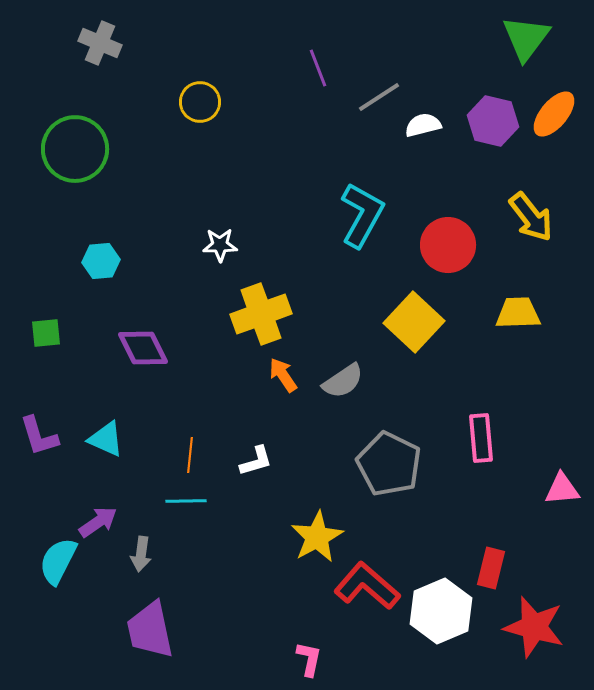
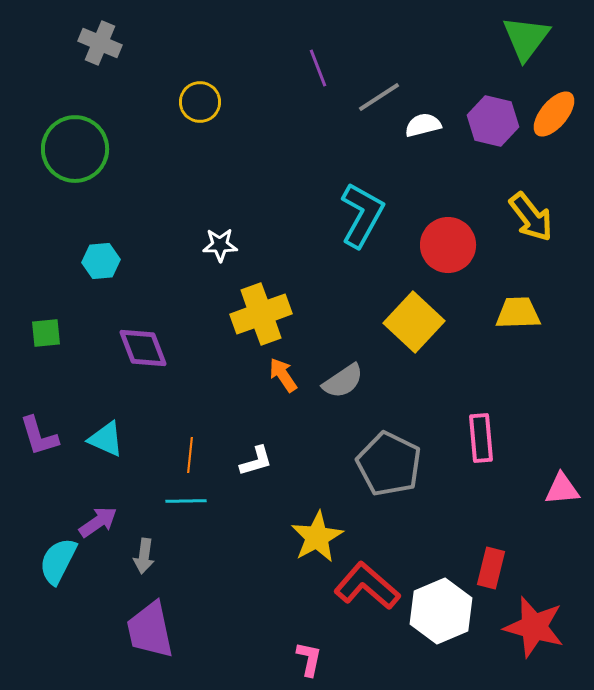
purple diamond: rotated 6 degrees clockwise
gray arrow: moved 3 px right, 2 px down
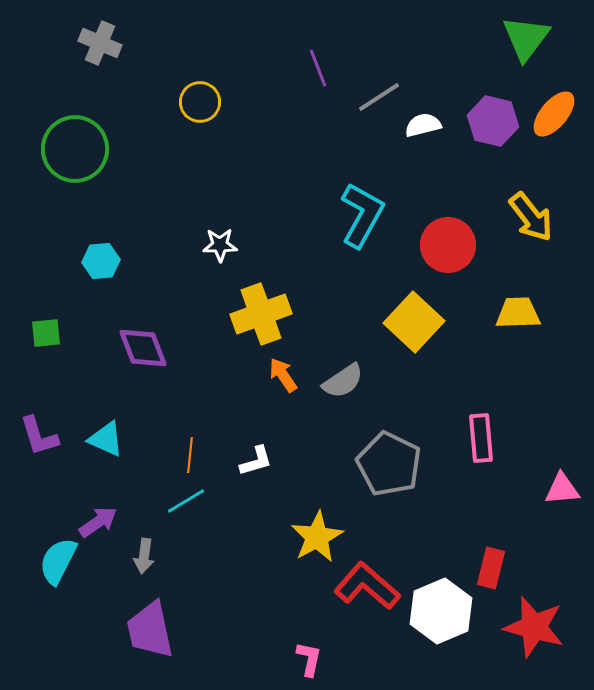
cyan line: rotated 30 degrees counterclockwise
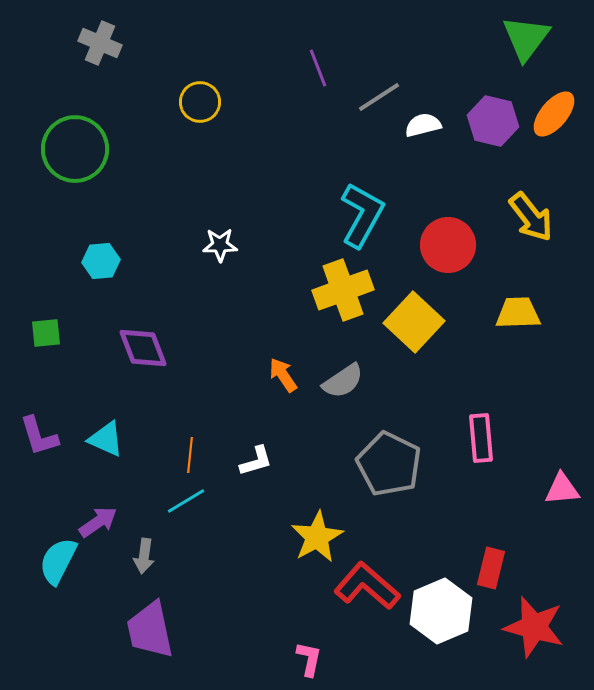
yellow cross: moved 82 px right, 24 px up
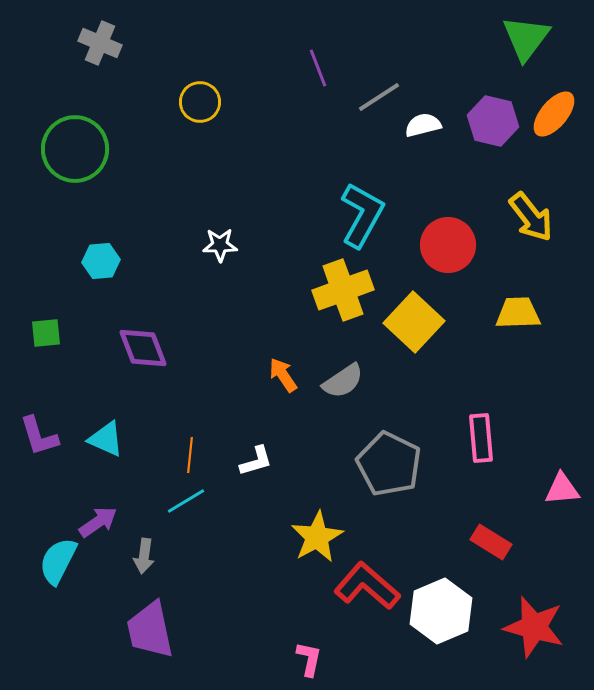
red rectangle: moved 26 px up; rotated 72 degrees counterclockwise
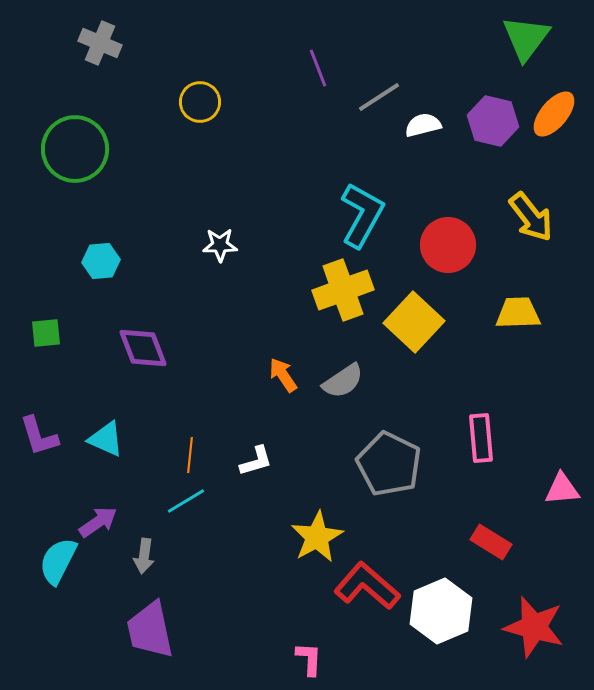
pink L-shape: rotated 9 degrees counterclockwise
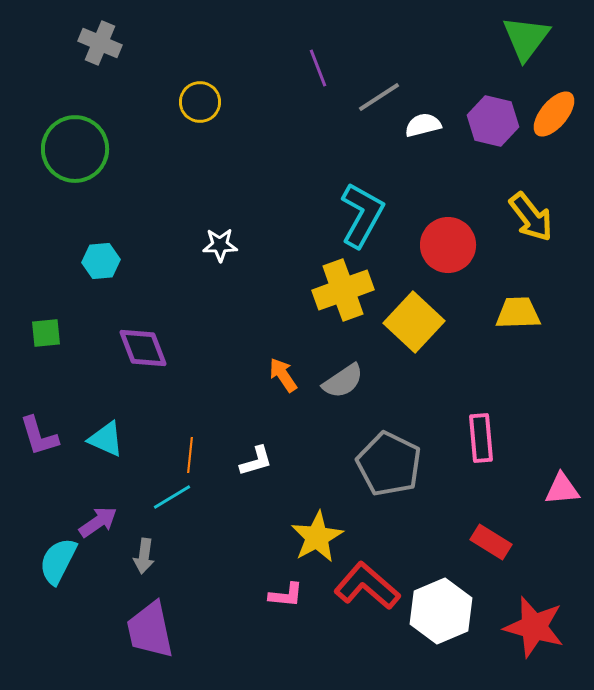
cyan line: moved 14 px left, 4 px up
pink L-shape: moved 23 px left, 64 px up; rotated 93 degrees clockwise
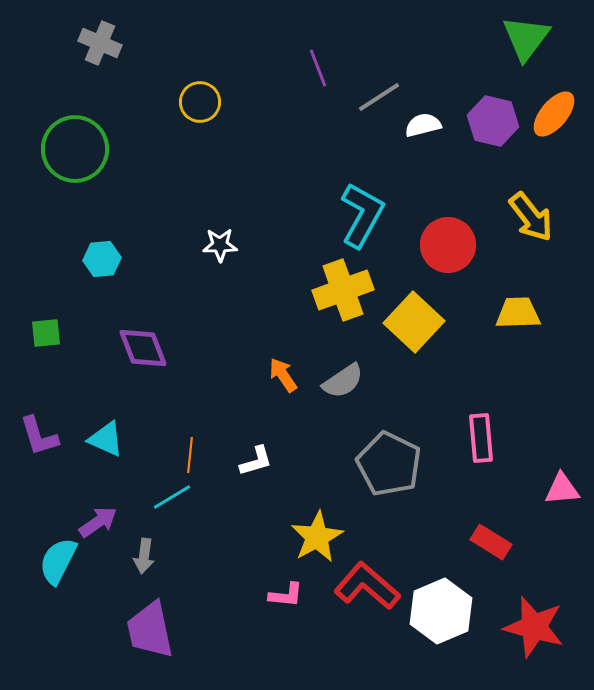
cyan hexagon: moved 1 px right, 2 px up
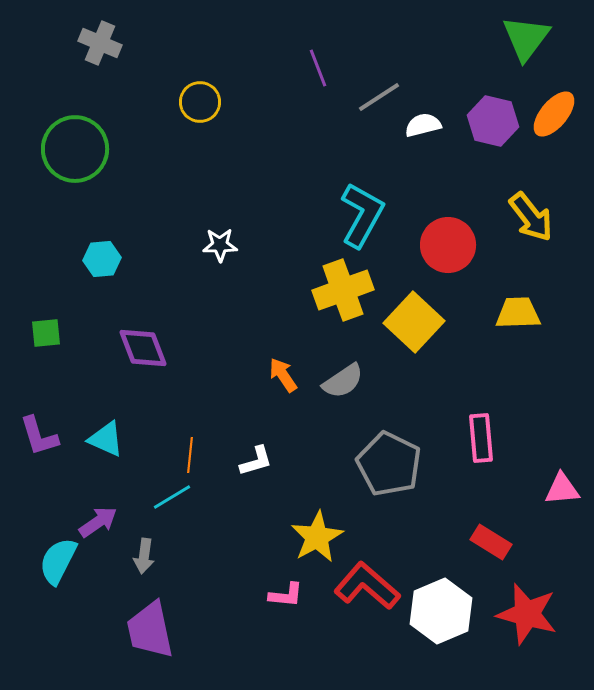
red star: moved 7 px left, 13 px up
